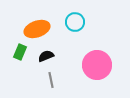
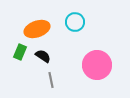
black semicircle: moved 3 px left; rotated 56 degrees clockwise
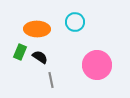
orange ellipse: rotated 20 degrees clockwise
black semicircle: moved 3 px left, 1 px down
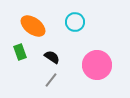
orange ellipse: moved 4 px left, 3 px up; rotated 35 degrees clockwise
green rectangle: rotated 42 degrees counterclockwise
black semicircle: moved 12 px right
gray line: rotated 49 degrees clockwise
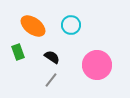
cyan circle: moved 4 px left, 3 px down
green rectangle: moved 2 px left
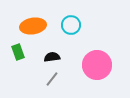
orange ellipse: rotated 45 degrees counterclockwise
black semicircle: rotated 42 degrees counterclockwise
gray line: moved 1 px right, 1 px up
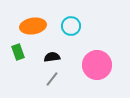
cyan circle: moved 1 px down
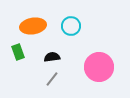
pink circle: moved 2 px right, 2 px down
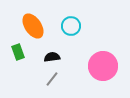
orange ellipse: rotated 65 degrees clockwise
pink circle: moved 4 px right, 1 px up
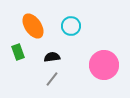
pink circle: moved 1 px right, 1 px up
